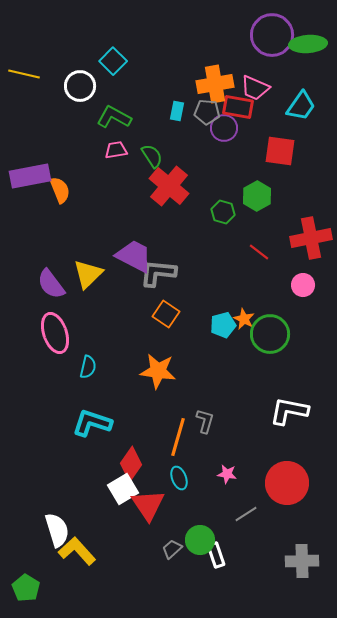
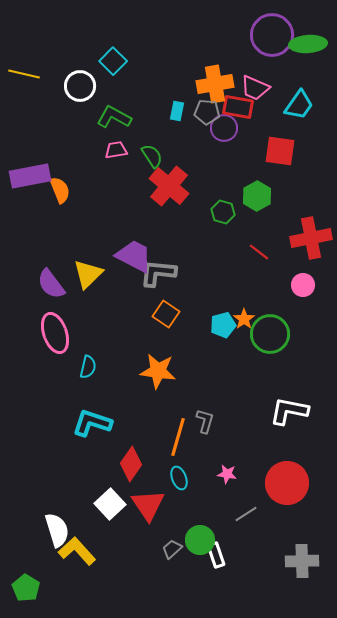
cyan trapezoid at (301, 106): moved 2 px left, 1 px up
orange star at (244, 319): rotated 10 degrees clockwise
white square at (123, 489): moved 13 px left, 15 px down; rotated 12 degrees counterclockwise
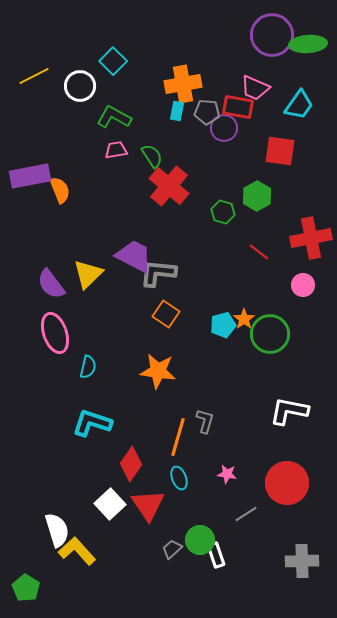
yellow line at (24, 74): moved 10 px right, 2 px down; rotated 40 degrees counterclockwise
orange cross at (215, 84): moved 32 px left
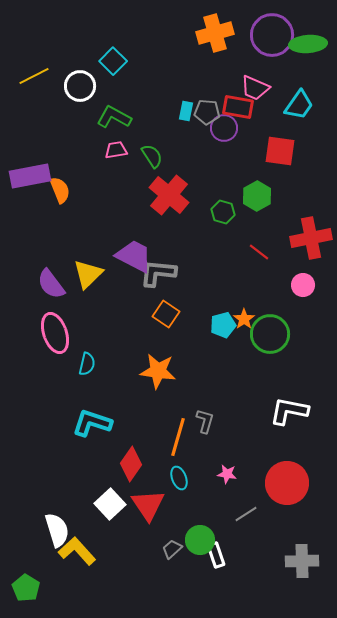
orange cross at (183, 84): moved 32 px right, 51 px up; rotated 6 degrees counterclockwise
cyan rectangle at (177, 111): moved 9 px right
red cross at (169, 186): moved 9 px down
cyan semicircle at (88, 367): moved 1 px left, 3 px up
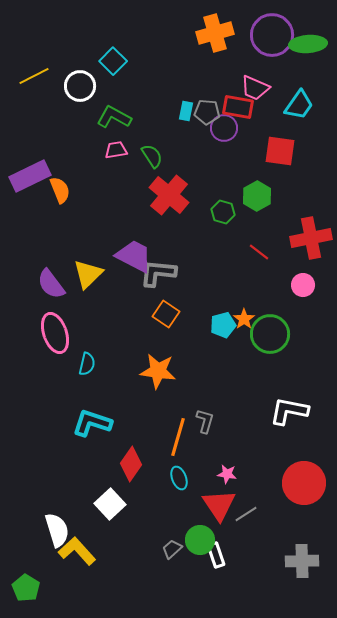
purple rectangle at (30, 176): rotated 15 degrees counterclockwise
red circle at (287, 483): moved 17 px right
red triangle at (148, 505): moved 71 px right
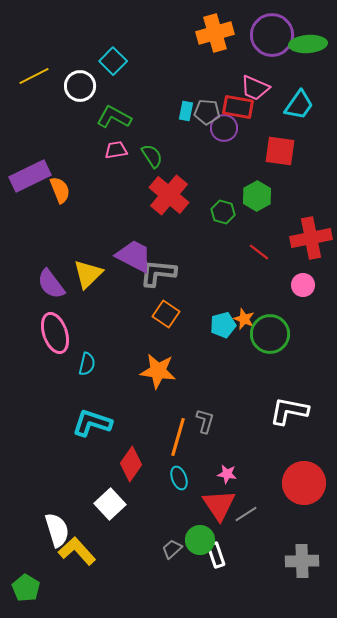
orange star at (244, 319): rotated 15 degrees counterclockwise
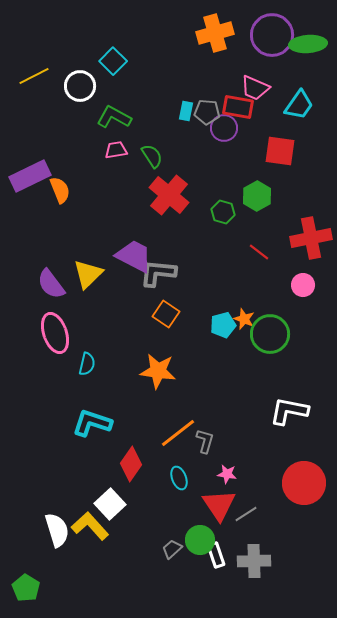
gray L-shape at (205, 421): moved 20 px down
orange line at (178, 437): moved 4 px up; rotated 36 degrees clockwise
yellow L-shape at (77, 551): moved 13 px right, 25 px up
gray cross at (302, 561): moved 48 px left
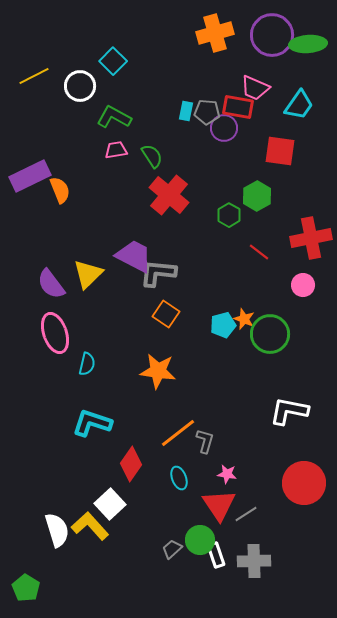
green hexagon at (223, 212): moved 6 px right, 3 px down; rotated 15 degrees clockwise
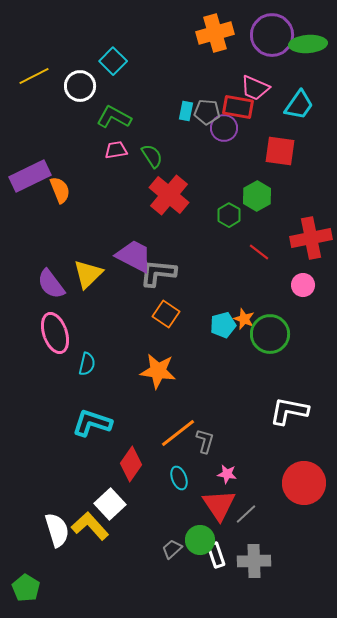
gray line at (246, 514): rotated 10 degrees counterclockwise
